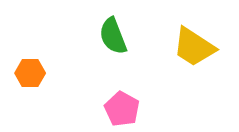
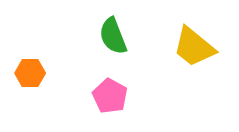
yellow trapezoid: rotated 6 degrees clockwise
pink pentagon: moved 12 px left, 13 px up
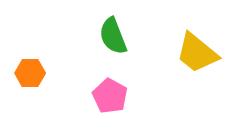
yellow trapezoid: moved 3 px right, 6 px down
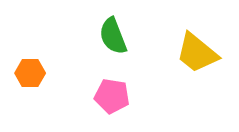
pink pentagon: moved 2 px right; rotated 20 degrees counterclockwise
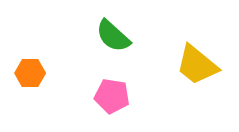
green semicircle: rotated 27 degrees counterclockwise
yellow trapezoid: moved 12 px down
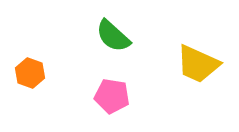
yellow trapezoid: moved 1 px right, 1 px up; rotated 15 degrees counterclockwise
orange hexagon: rotated 20 degrees clockwise
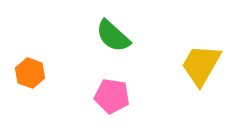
yellow trapezoid: moved 3 px right, 1 px down; rotated 96 degrees clockwise
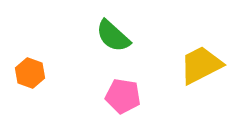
yellow trapezoid: rotated 33 degrees clockwise
pink pentagon: moved 11 px right
